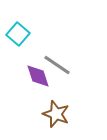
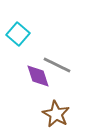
gray line: rotated 8 degrees counterclockwise
brown star: rotated 8 degrees clockwise
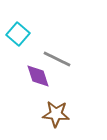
gray line: moved 6 px up
brown star: rotated 24 degrees counterclockwise
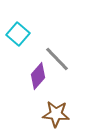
gray line: rotated 20 degrees clockwise
purple diamond: rotated 60 degrees clockwise
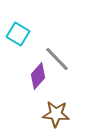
cyan square: rotated 10 degrees counterclockwise
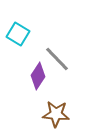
purple diamond: rotated 8 degrees counterclockwise
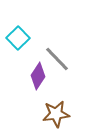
cyan square: moved 4 px down; rotated 15 degrees clockwise
brown star: rotated 12 degrees counterclockwise
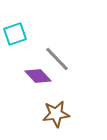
cyan square: moved 3 px left, 4 px up; rotated 25 degrees clockwise
purple diamond: rotated 76 degrees counterclockwise
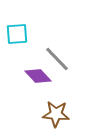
cyan square: moved 2 px right; rotated 15 degrees clockwise
brown star: rotated 12 degrees clockwise
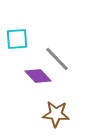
cyan square: moved 5 px down
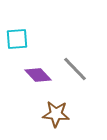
gray line: moved 18 px right, 10 px down
purple diamond: moved 1 px up
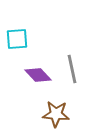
gray line: moved 3 px left; rotated 32 degrees clockwise
